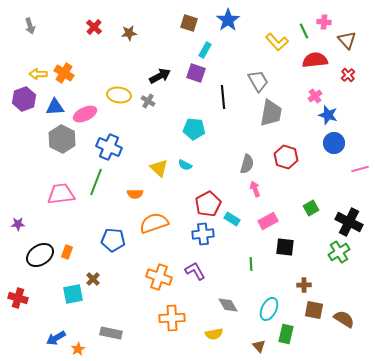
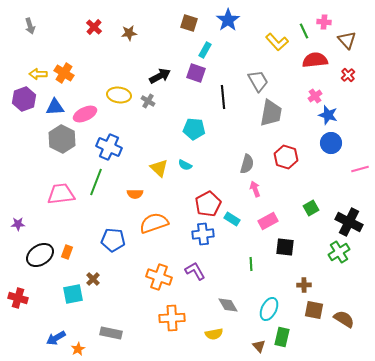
blue circle at (334, 143): moved 3 px left
green rectangle at (286, 334): moved 4 px left, 3 px down
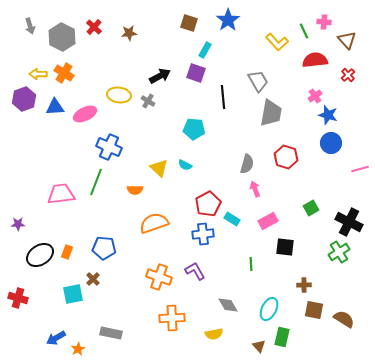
gray hexagon at (62, 139): moved 102 px up
orange semicircle at (135, 194): moved 4 px up
blue pentagon at (113, 240): moved 9 px left, 8 px down
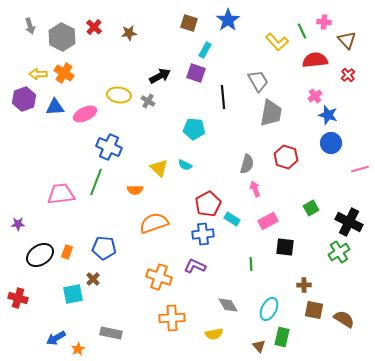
green line at (304, 31): moved 2 px left
purple L-shape at (195, 271): moved 5 px up; rotated 35 degrees counterclockwise
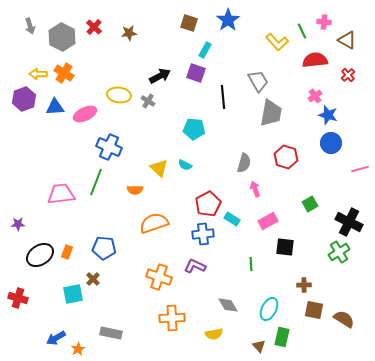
brown triangle at (347, 40): rotated 18 degrees counterclockwise
gray semicircle at (247, 164): moved 3 px left, 1 px up
green square at (311, 208): moved 1 px left, 4 px up
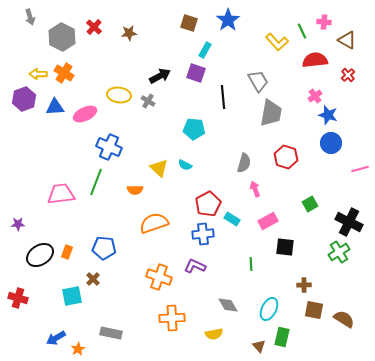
gray arrow at (30, 26): moved 9 px up
cyan square at (73, 294): moved 1 px left, 2 px down
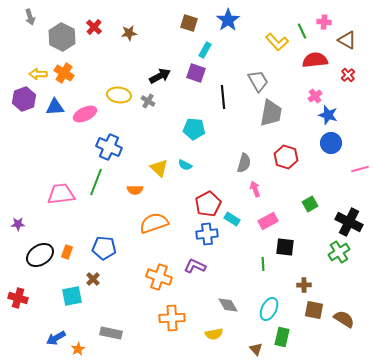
blue cross at (203, 234): moved 4 px right
green line at (251, 264): moved 12 px right
brown triangle at (259, 346): moved 3 px left, 3 px down
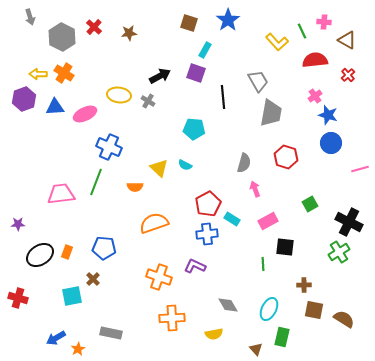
orange semicircle at (135, 190): moved 3 px up
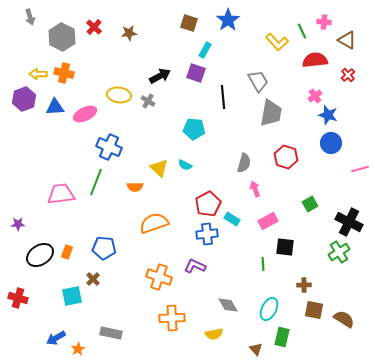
orange cross at (64, 73): rotated 18 degrees counterclockwise
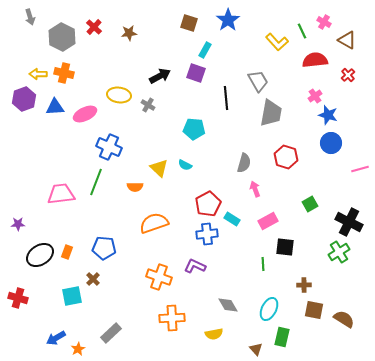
pink cross at (324, 22): rotated 24 degrees clockwise
black line at (223, 97): moved 3 px right, 1 px down
gray cross at (148, 101): moved 4 px down
gray rectangle at (111, 333): rotated 55 degrees counterclockwise
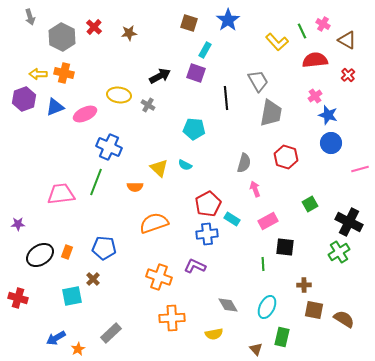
pink cross at (324, 22): moved 1 px left, 2 px down
blue triangle at (55, 107): rotated 18 degrees counterclockwise
cyan ellipse at (269, 309): moved 2 px left, 2 px up
